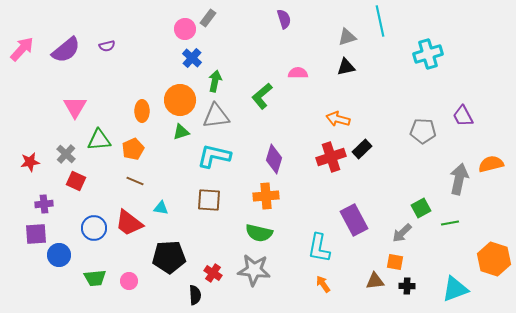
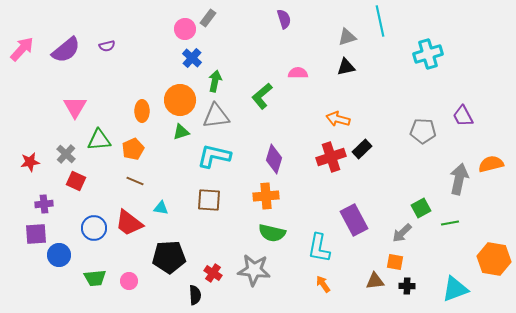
green semicircle at (259, 233): moved 13 px right
orange hexagon at (494, 259): rotated 8 degrees counterclockwise
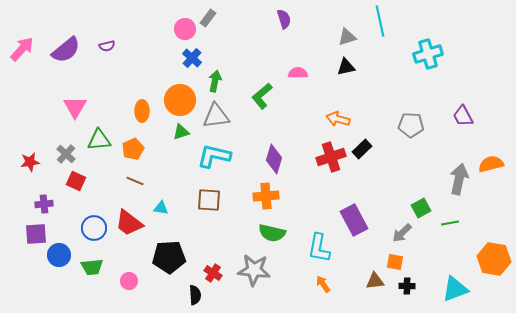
gray pentagon at (423, 131): moved 12 px left, 6 px up
green trapezoid at (95, 278): moved 3 px left, 11 px up
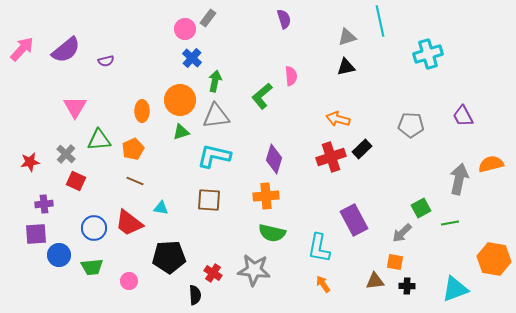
purple semicircle at (107, 46): moved 1 px left, 15 px down
pink semicircle at (298, 73): moved 7 px left, 3 px down; rotated 84 degrees clockwise
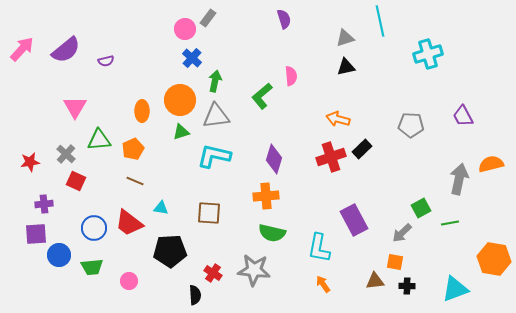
gray triangle at (347, 37): moved 2 px left, 1 px down
brown square at (209, 200): moved 13 px down
black pentagon at (169, 257): moved 1 px right, 6 px up
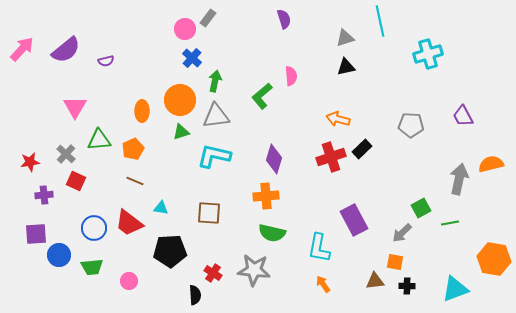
purple cross at (44, 204): moved 9 px up
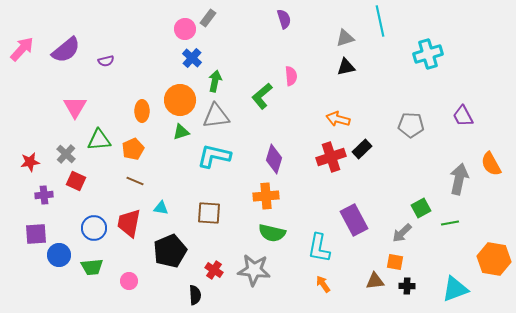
orange semicircle at (491, 164): rotated 105 degrees counterclockwise
red trapezoid at (129, 223): rotated 64 degrees clockwise
black pentagon at (170, 251): rotated 20 degrees counterclockwise
red cross at (213, 273): moved 1 px right, 3 px up
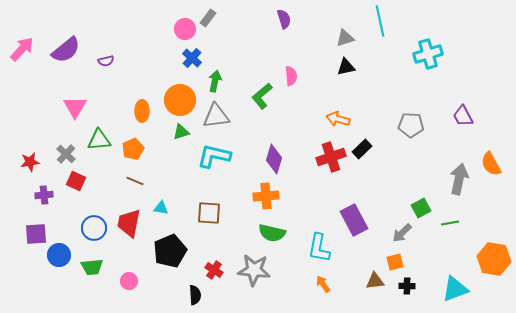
orange square at (395, 262): rotated 24 degrees counterclockwise
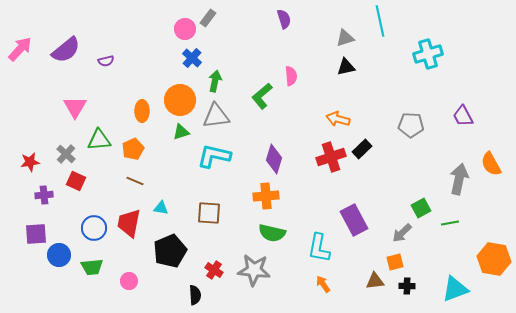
pink arrow at (22, 49): moved 2 px left
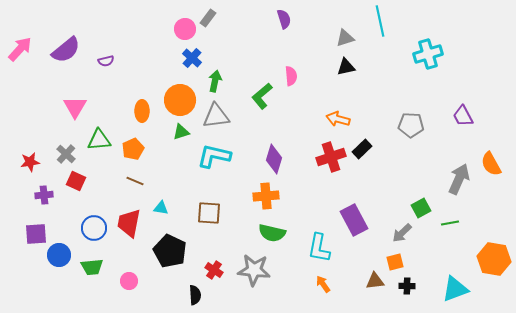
gray arrow at (459, 179): rotated 12 degrees clockwise
black pentagon at (170, 251): rotated 24 degrees counterclockwise
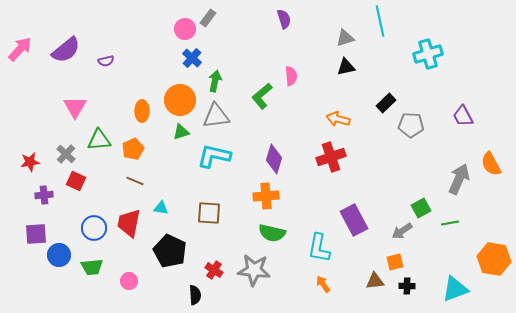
black rectangle at (362, 149): moved 24 px right, 46 px up
gray arrow at (402, 233): moved 2 px up; rotated 10 degrees clockwise
